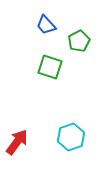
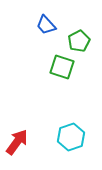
green square: moved 12 px right
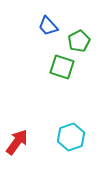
blue trapezoid: moved 2 px right, 1 px down
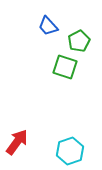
green square: moved 3 px right
cyan hexagon: moved 1 px left, 14 px down
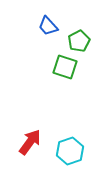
red arrow: moved 13 px right
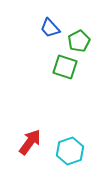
blue trapezoid: moved 2 px right, 2 px down
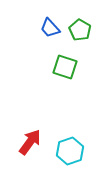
green pentagon: moved 1 px right, 11 px up; rotated 15 degrees counterclockwise
